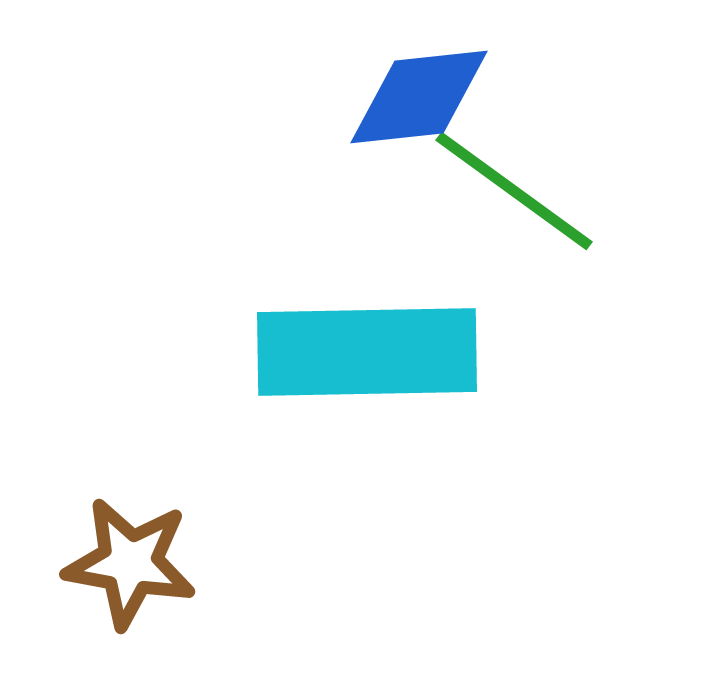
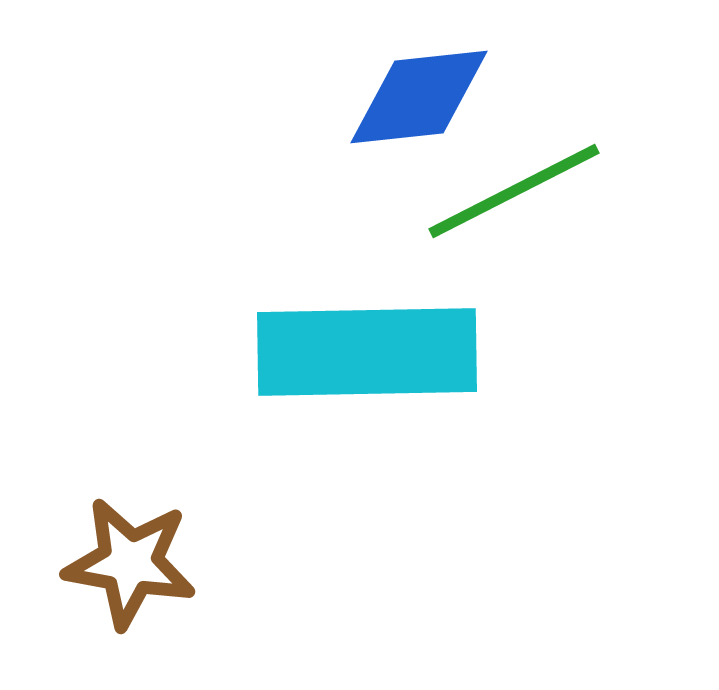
green line: rotated 63 degrees counterclockwise
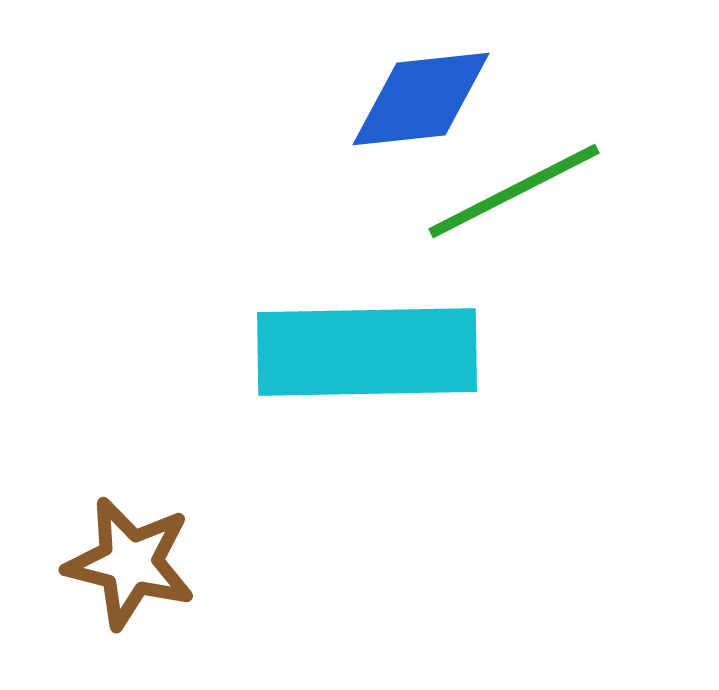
blue diamond: moved 2 px right, 2 px down
brown star: rotated 4 degrees clockwise
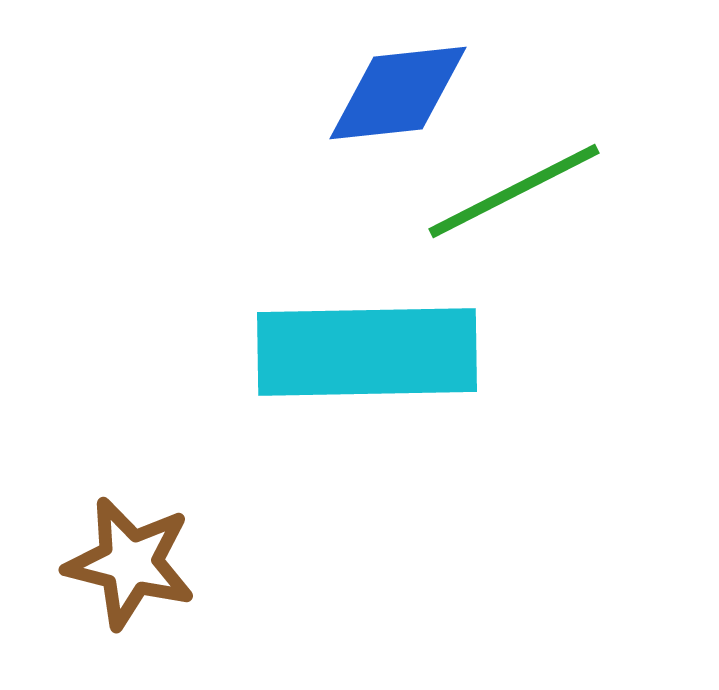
blue diamond: moved 23 px left, 6 px up
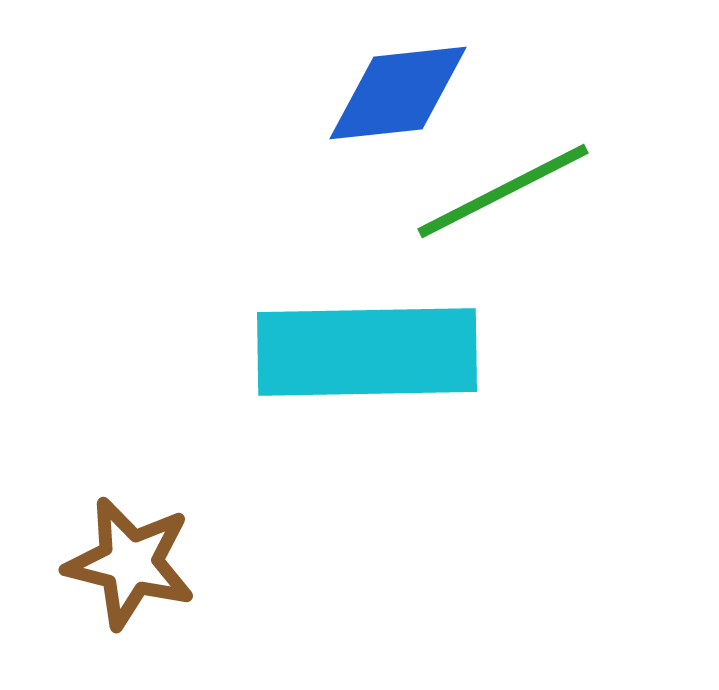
green line: moved 11 px left
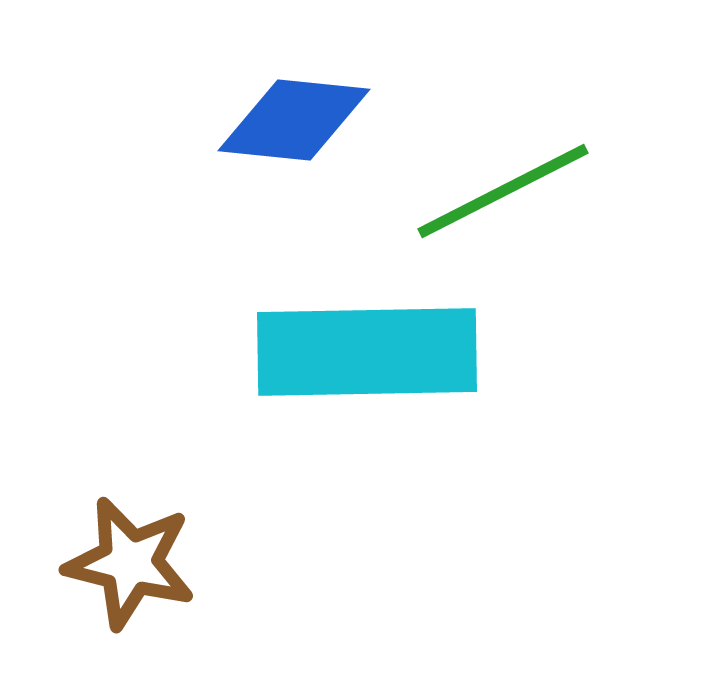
blue diamond: moved 104 px left, 27 px down; rotated 12 degrees clockwise
